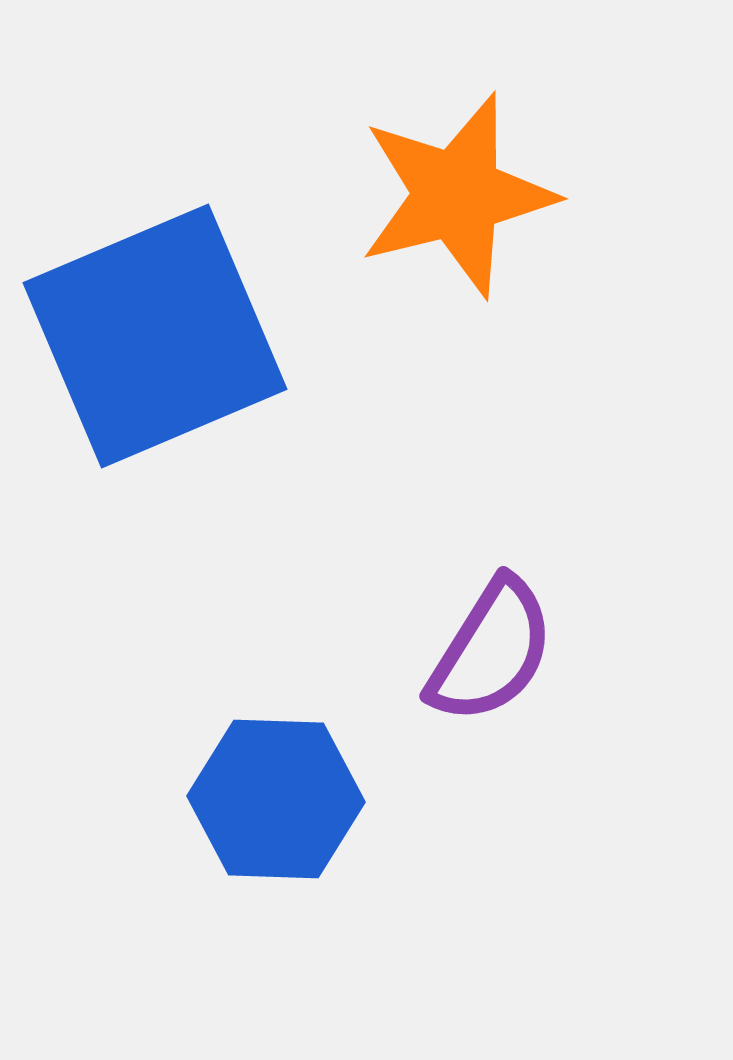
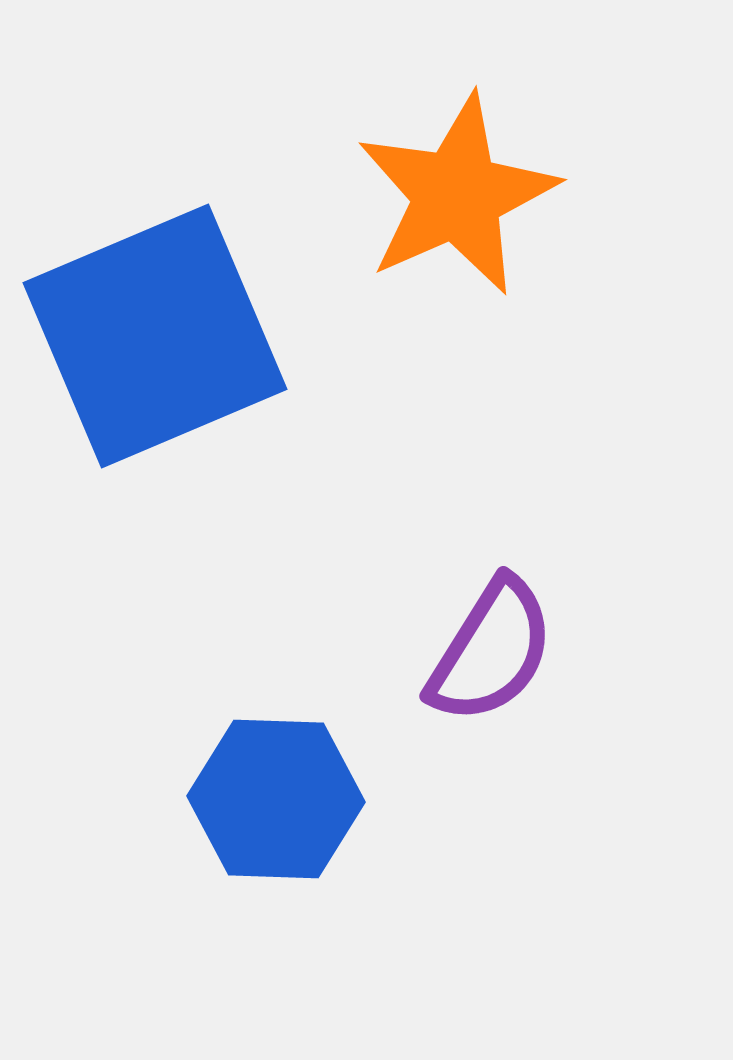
orange star: rotated 10 degrees counterclockwise
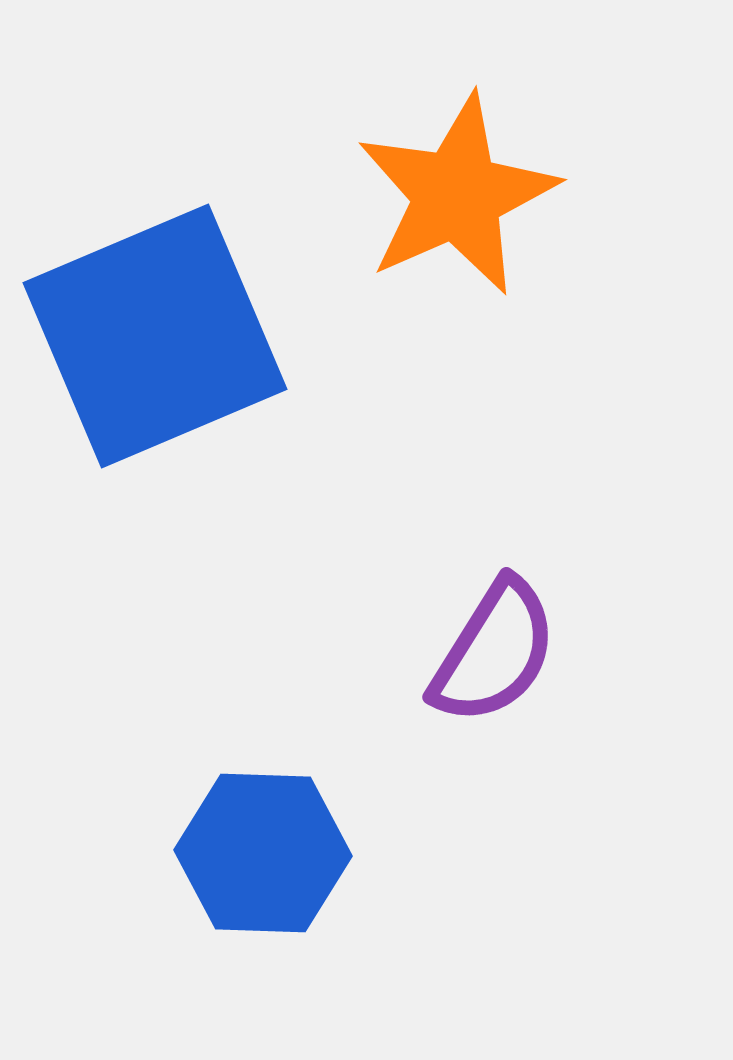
purple semicircle: moved 3 px right, 1 px down
blue hexagon: moved 13 px left, 54 px down
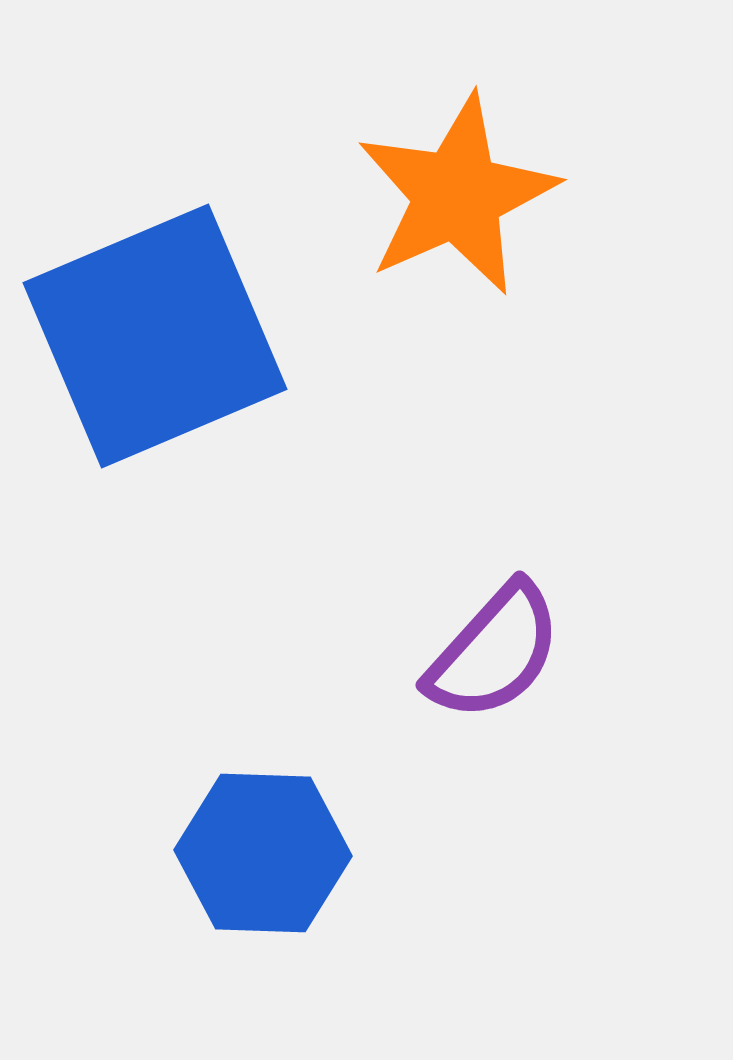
purple semicircle: rotated 10 degrees clockwise
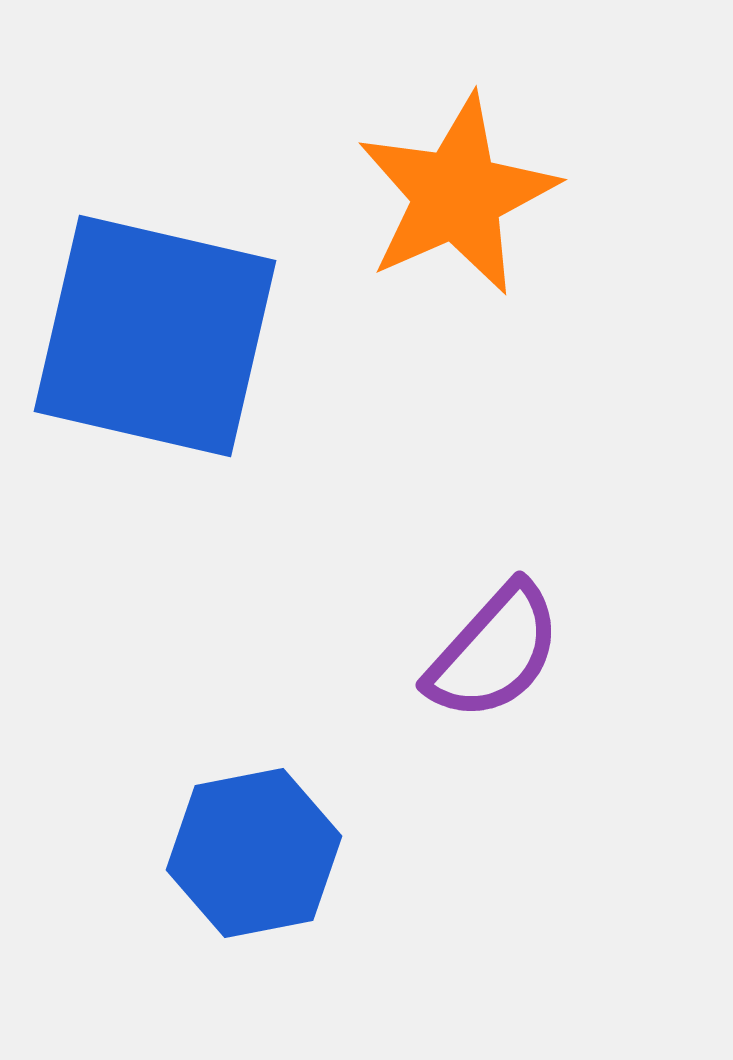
blue square: rotated 36 degrees clockwise
blue hexagon: moved 9 px left; rotated 13 degrees counterclockwise
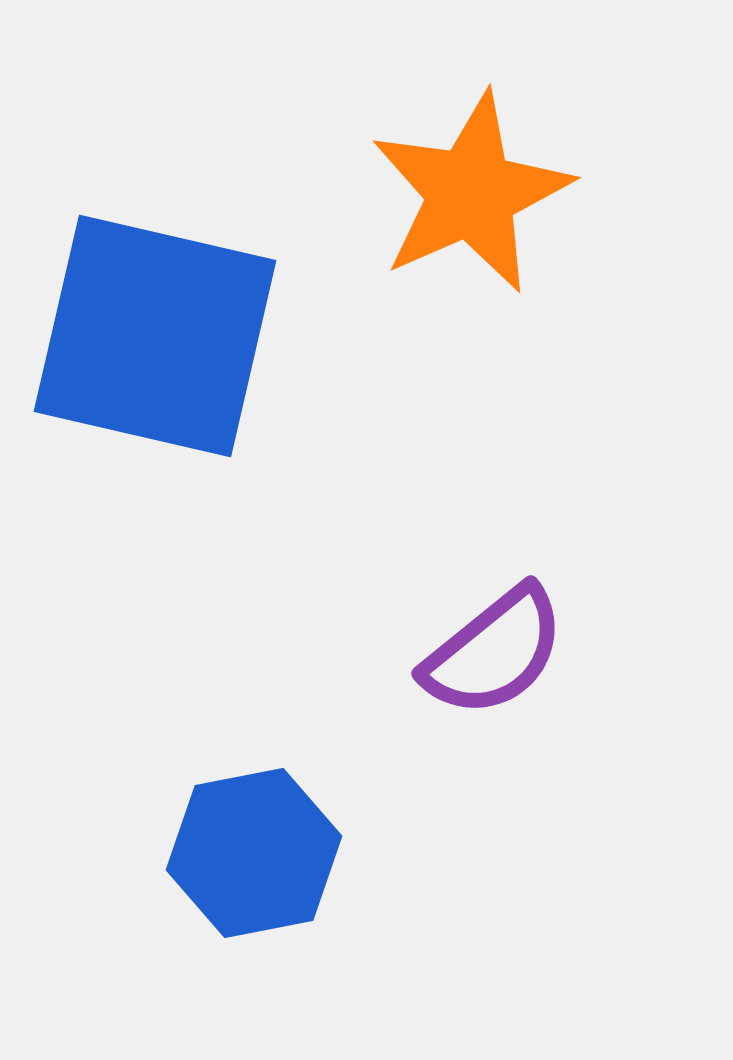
orange star: moved 14 px right, 2 px up
purple semicircle: rotated 9 degrees clockwise
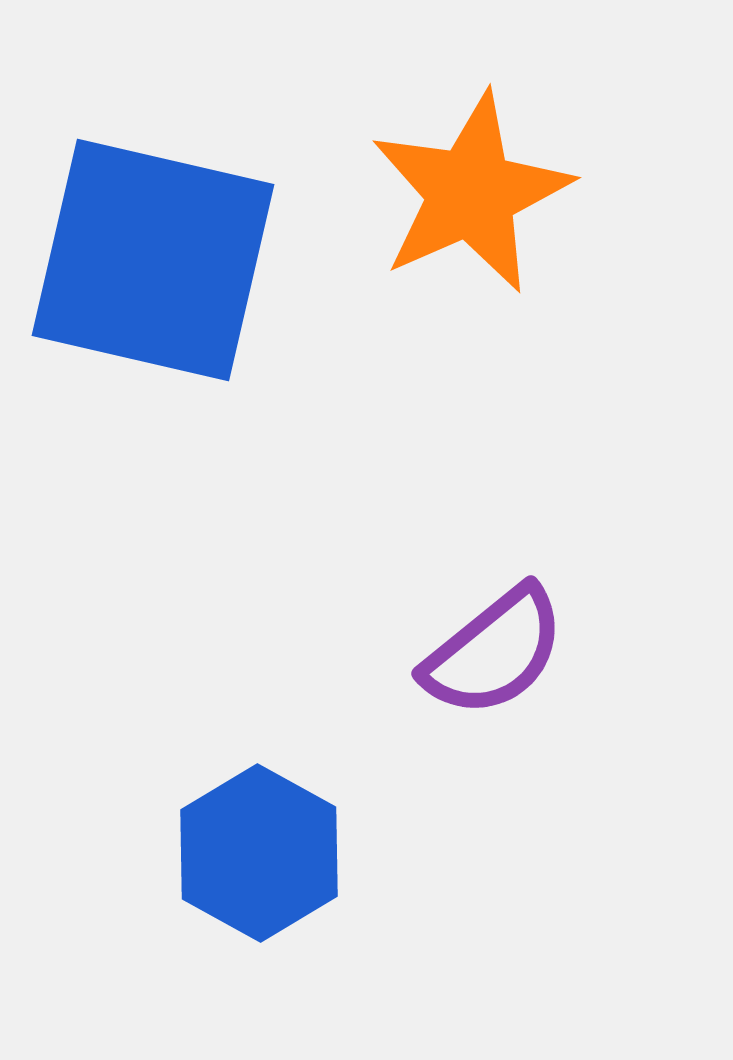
blue square: moved 2 px left, 76 px up
blue hexagon: moved 5 px right; rotated 20 degrees counterclockwise
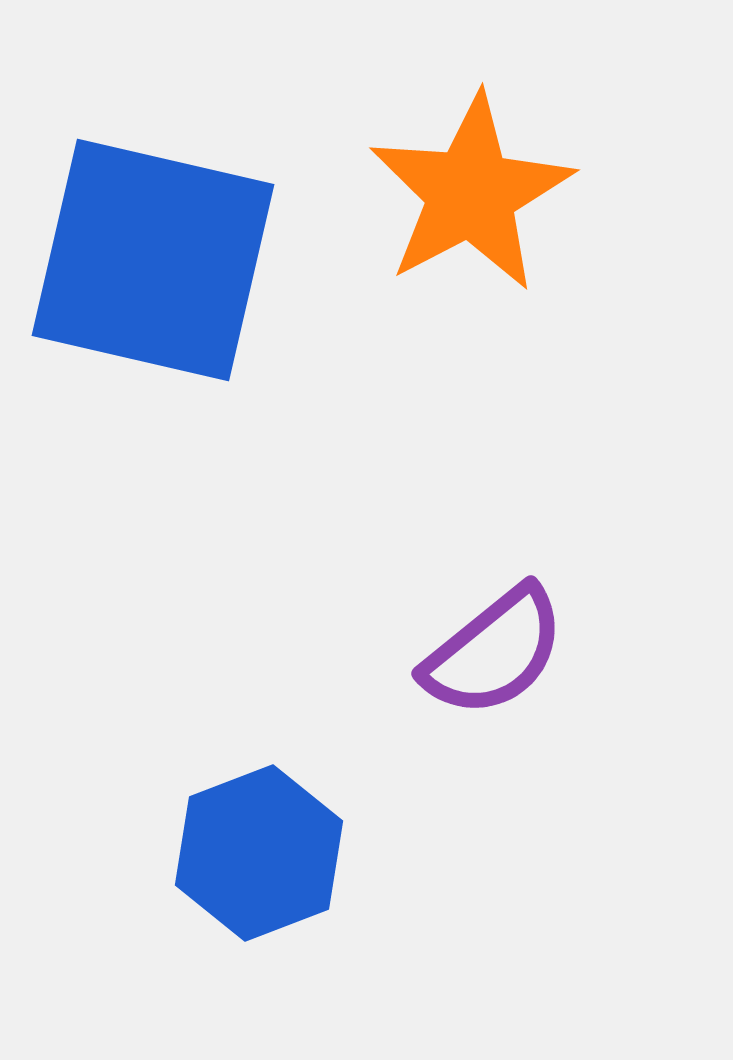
orange star: rotated 4 degrees counterclockwise
blue hexagon: rotated 10 degrees clockwise
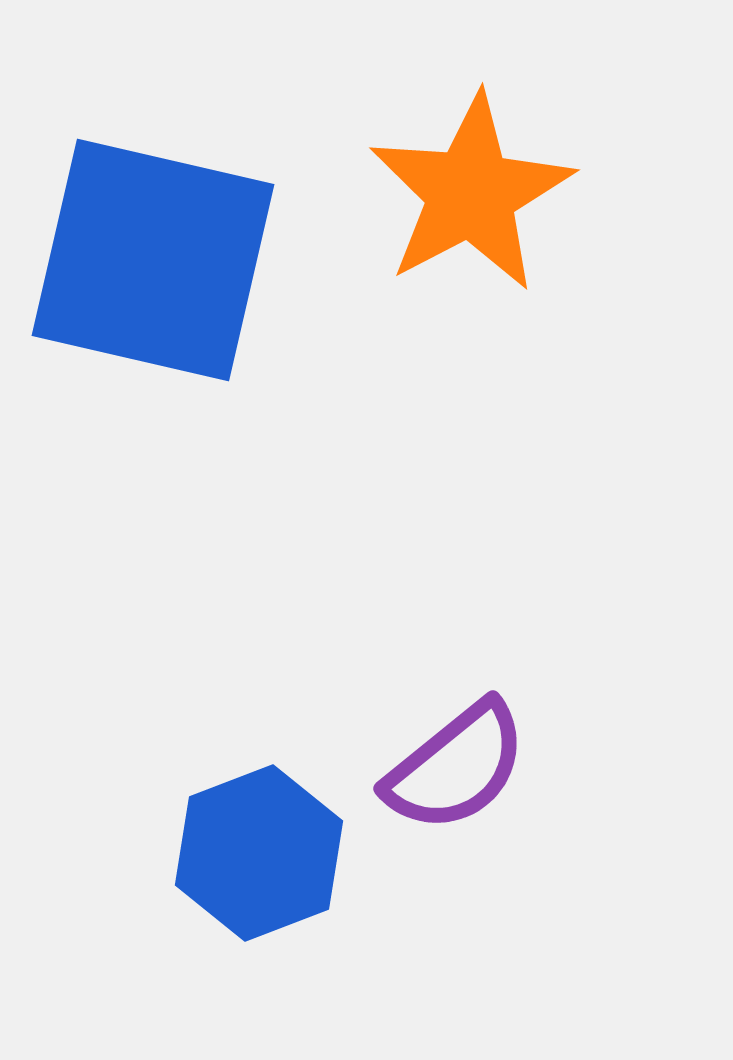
purple semicircle: moved 38 px left, 115 px down
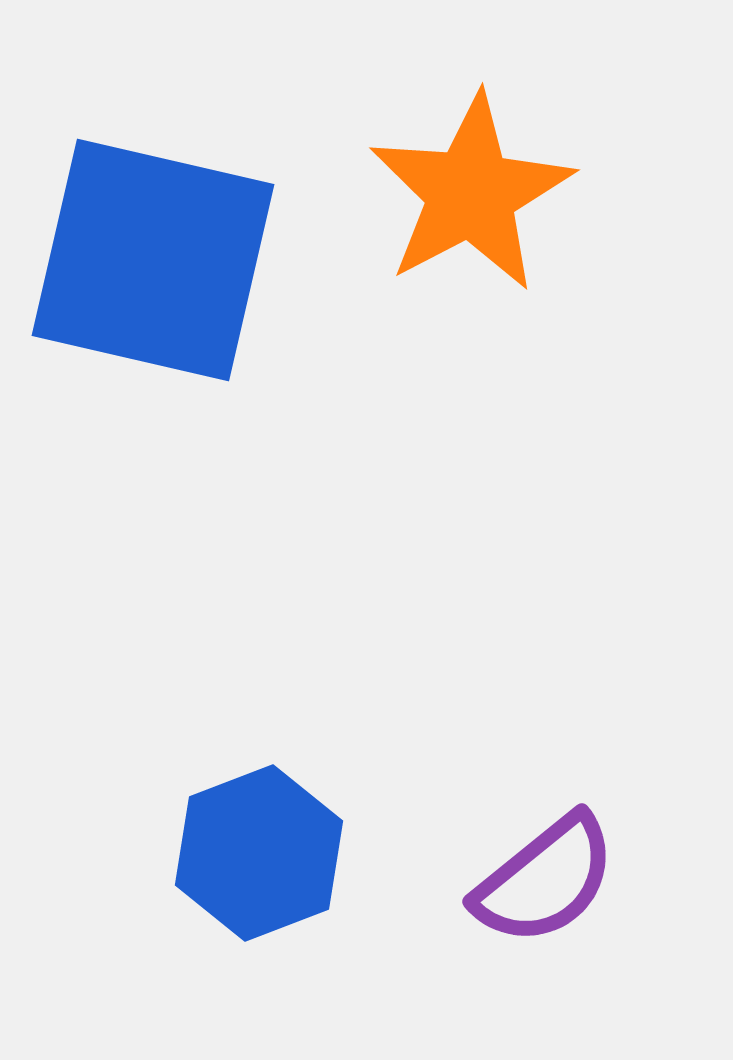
purple semicircle: moved 89 px right, 113 px down
